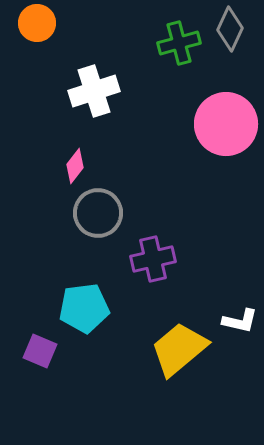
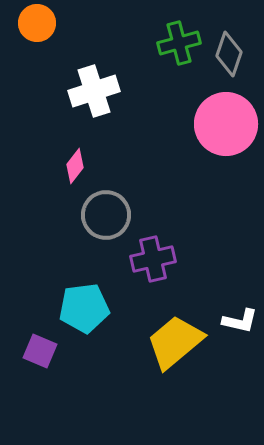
gray diamond: moved 1 px left, 25 px down; rotated 6 degrees counterclockwise
gray circle: moved 8 px right, 2 px down
yellow trapezoid: moved 4 px left, 7 px up
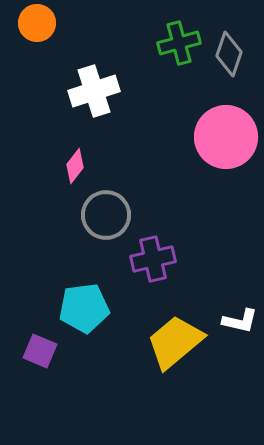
pink circle: moved 13 px down
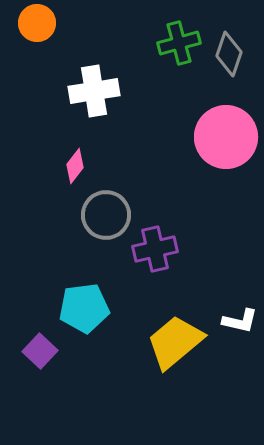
white cross: rotated 9 degrees clockwise
purple cross: moved 2 px right, 10 px up
purple square: rotated 20 degrees clockwise
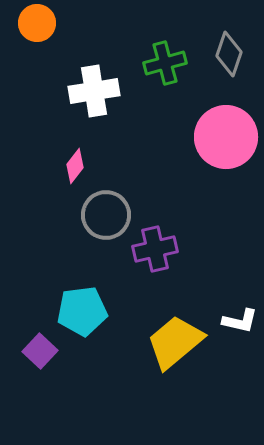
green cross: moved 14 px left, 20 px down
cyan pentagon: moved 2 px left, 3 px down
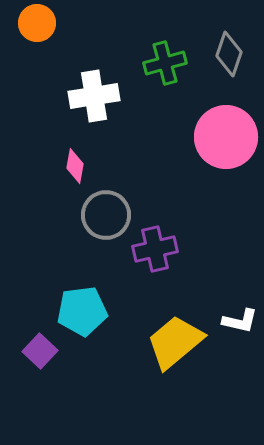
white cross: moved 5 px down
pink diamond: rotated 28 degrees counterclockwise
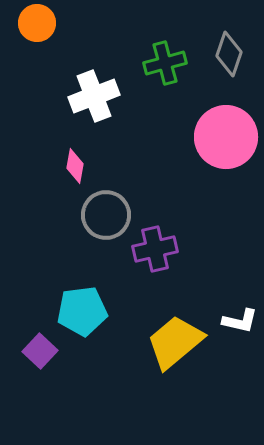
white cross: rotated 12 degrees counterclockwise
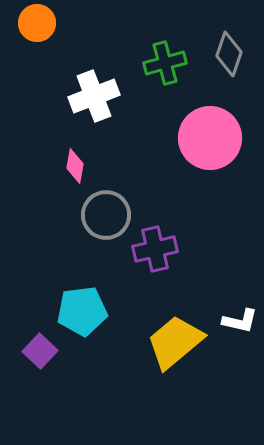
pink circle: moved 16 px left, 1 px down
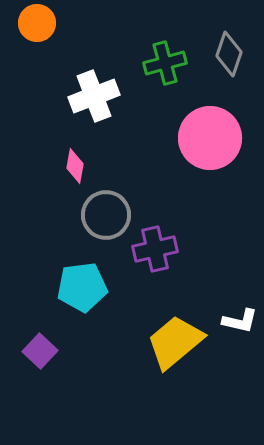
cyan pentagon: moved 24 px up
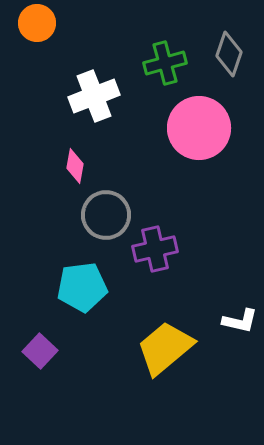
pink circle: moved 11 px left, 10 px up
yellow trapezoid: moved 10 px left, 6 px down
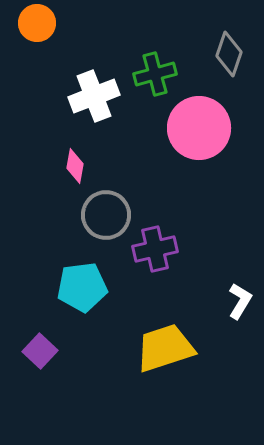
green cross: moved 10 px left, 11 px down
white L-shape: moved 20 px up; rotated 72 degrees counterclockwise
yellow trapezoid: rotated 22 degrees clockwise
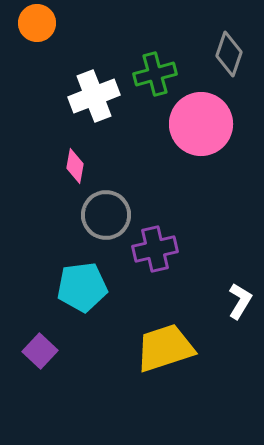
pink circle: moved 2 px right, 4 px up
